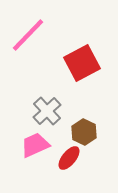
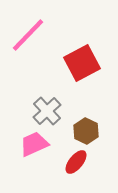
brown hexagon: moved 2 px right, 1 px up
pink trapezoid: moved 1 px left, 1 px up
red ellipse: moved 7 px right, 4 px down
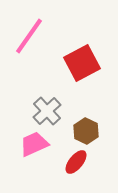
pink line: moved 1 px right, 1 px down; rotated 9 degrees counterclockwise
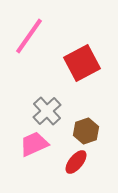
brown hexagon: rotated 15 degrees clockwise
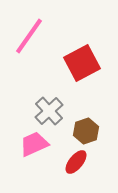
gray cross: moved 2 px right
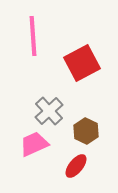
pink line: moved 4 px right; rotated 39 degrees counterclockwise
brown hexagon: rotated 15 degrees counterclockwise
red ellipse: moved 4 px down
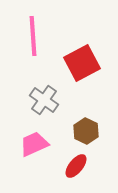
gray cross: moved 5 px left, 11 px up; rotated 12 degrees counterclockwise
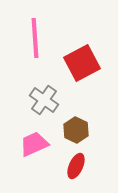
pink line: moved 2 px right, 2 px down
brown hexagon: moved 10 px left, 1 px up
red ellipse: rotated 15 degrees counterclockwise
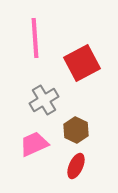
gray cross: rotated 24 degrees clockwise
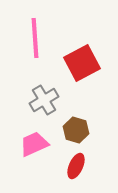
brown hexagon: rotated 10 degrees counterclockwise
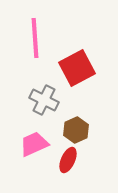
red square: moved 5 px left, 5 px down
gray cross: rotated 32 degrees counterclockwise
brown hexagon: rotated 20 degrees clockwise
red ellipse: moved 8 px left, 6 px up
